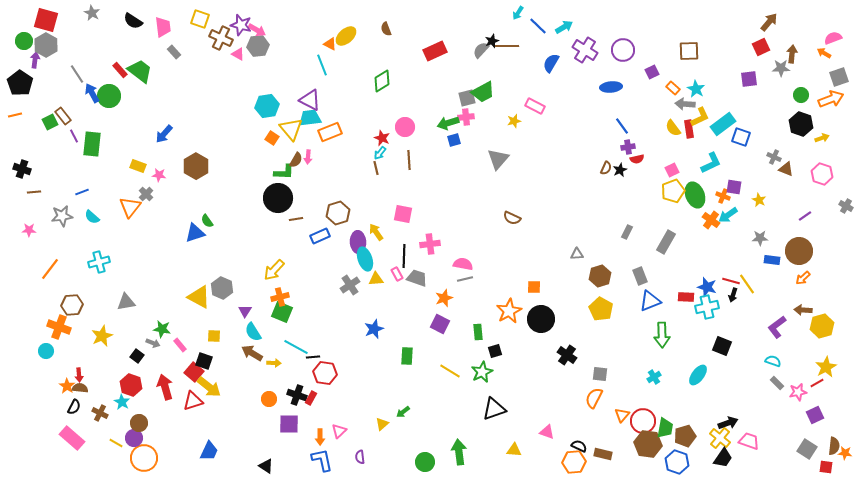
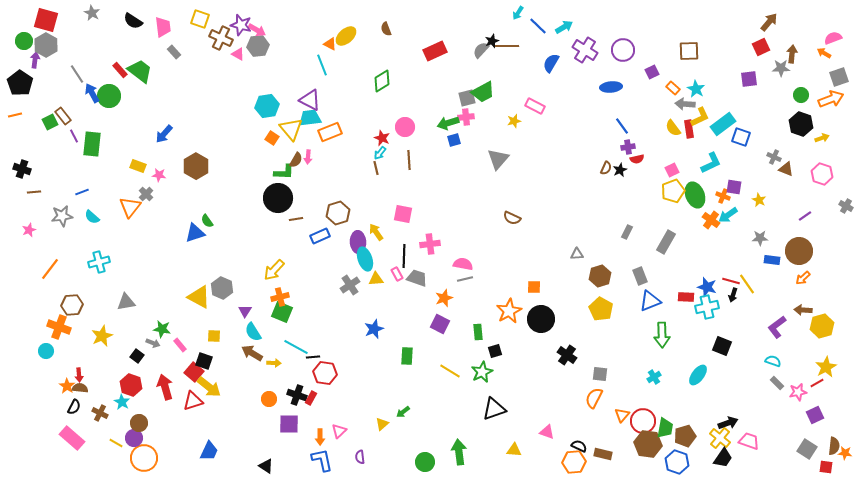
pink star at (29, 230): rotated 24 degrees counterclockwise
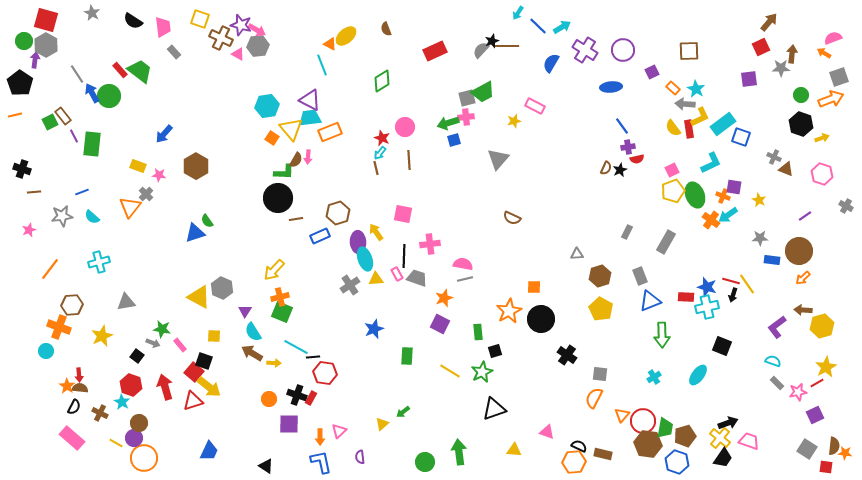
cyan arrow at (564, 27): moved 2 px left
blue L-shape at (322, 460): moved 1 px left, 2 px down
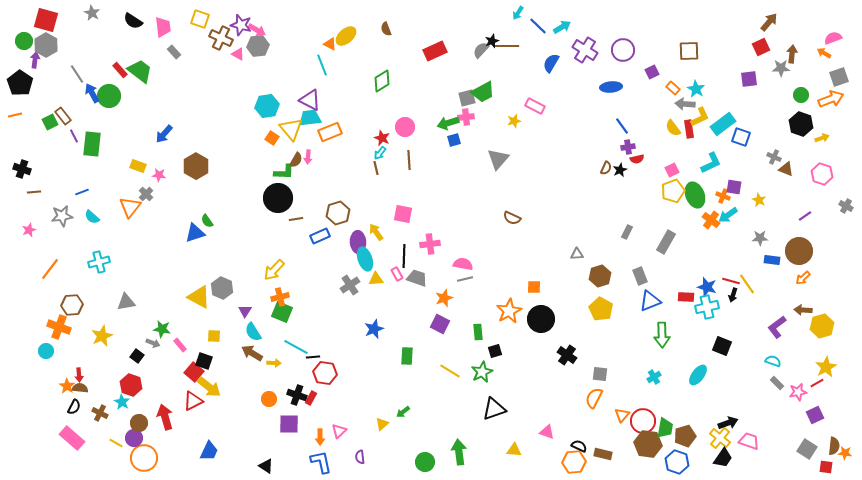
red arrow at (165, 387): moved 30 px down
red triangle at (193, 401): rotated 10 degrees counterclockwise
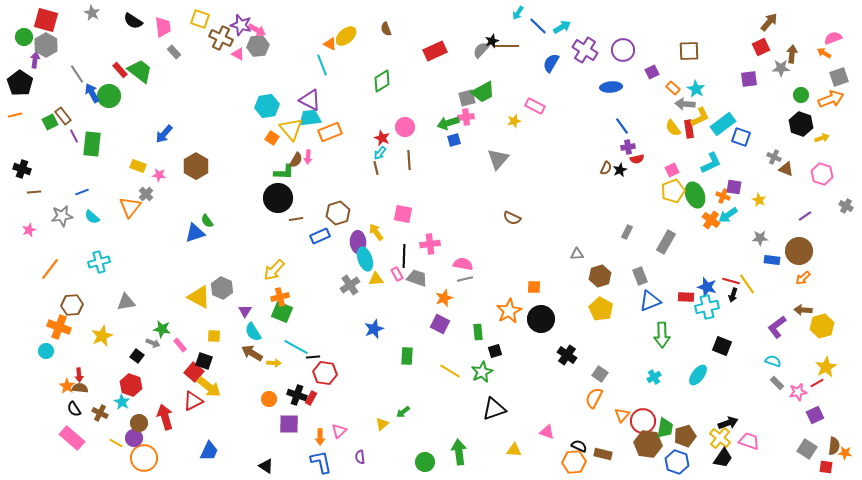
green circle at (24, 41): moved 4 px up
gray square at (600, 374): rotated 28 degrees clockwise
black semicircle at (74, 407): moved 2 px down; rotated 119 degrees clockwise
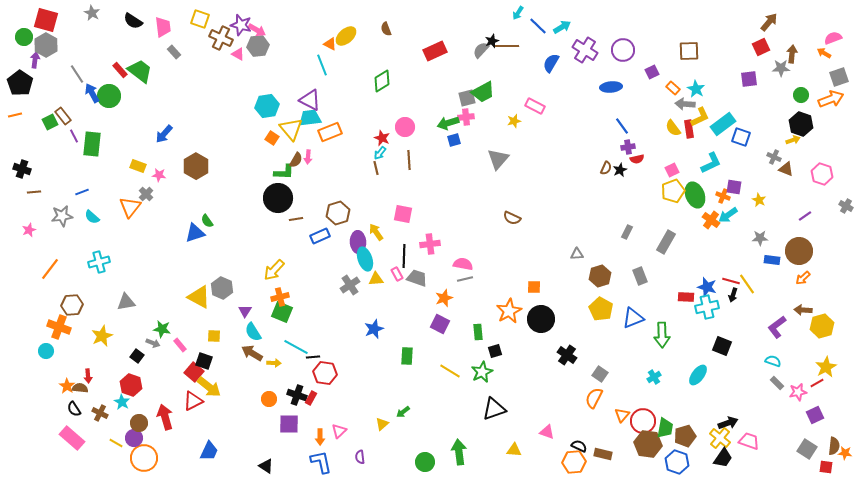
yellow arrow at (822, 138): moved 29 px left, 2 px down
blue triangle at (650, 301): moved 17 px left, 17 px down
red arrow at (79, 375): moved 9 px right, 1 px down
